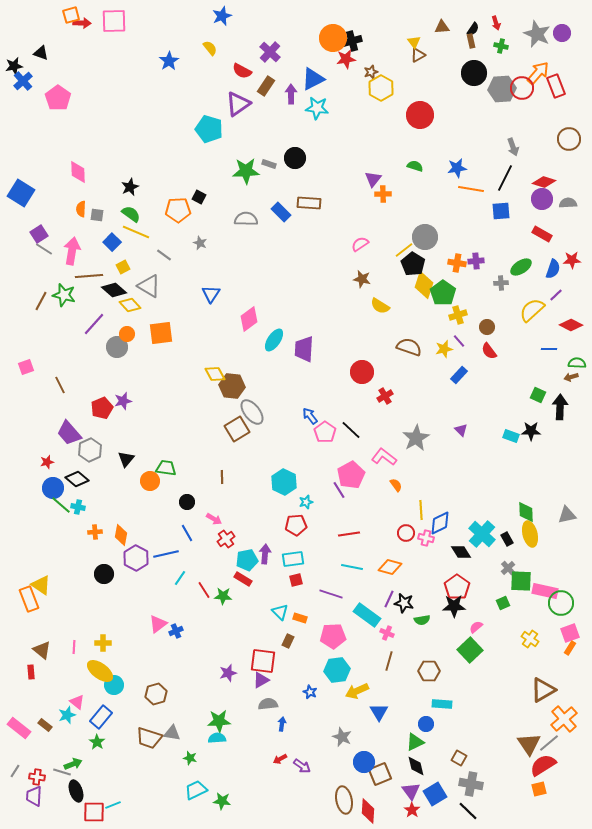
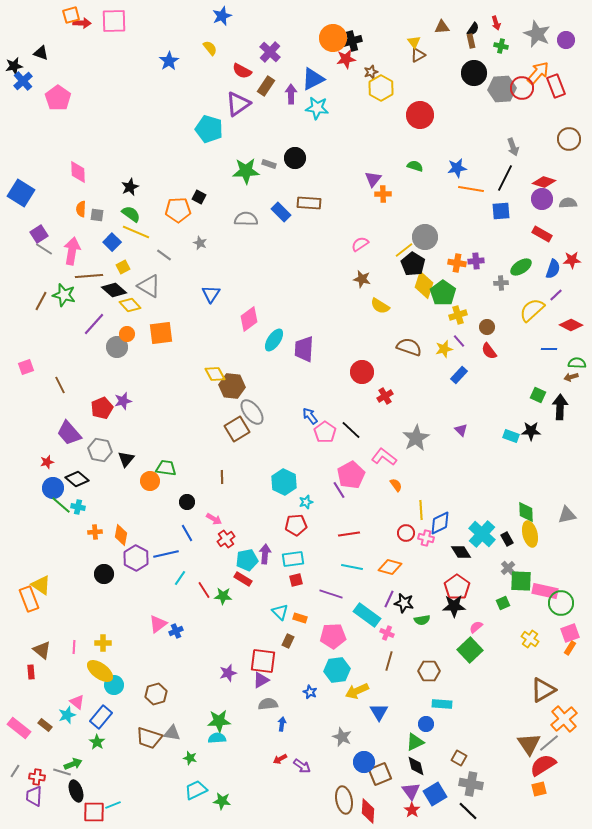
purple circle at (562, 33): moved 4 px right, 7 px down
gray hexagon at (90, 450): moved 10 px right; rotated 25 degrees counterclockwise
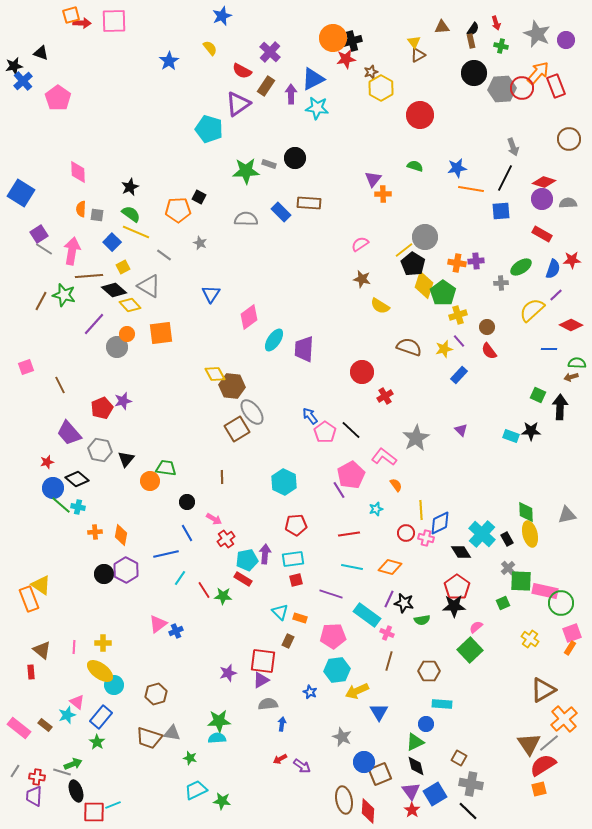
pink diamond at (249, 319): moved 2 px up
cyan star at (306, 502): moved 70 px right, 7 px down
purple hexagon at (136, 558): moved 10 px left, 12 px down
pink square at (570, 633): moved 2 px right
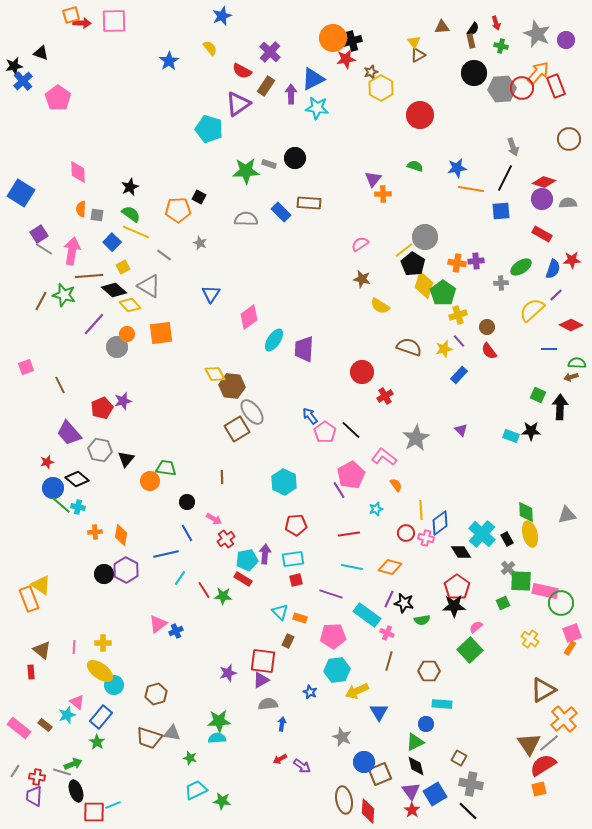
blue diamond at (440, 523): rotated 10 degrees counterclockwise
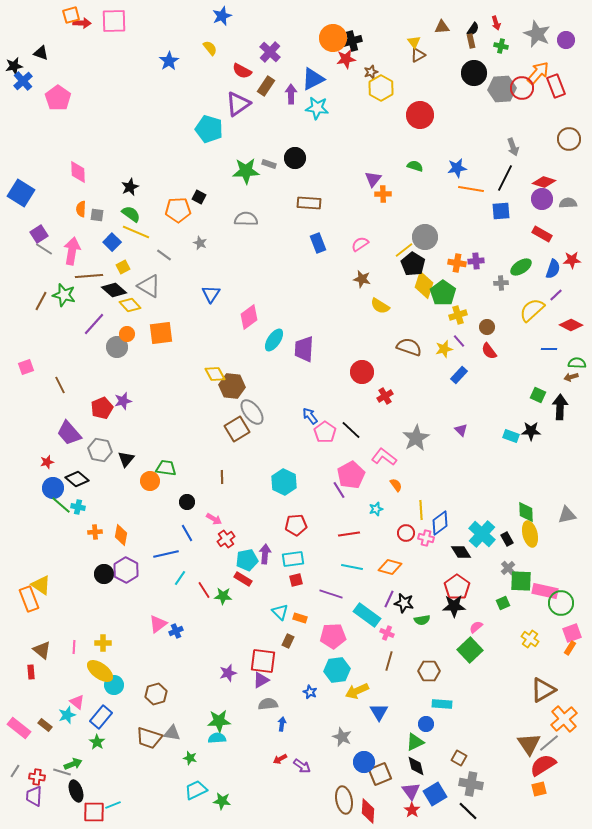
blue rectangle at (281, 212): moved 37 px right, 31 px down; rotated 24 degrees clockwise
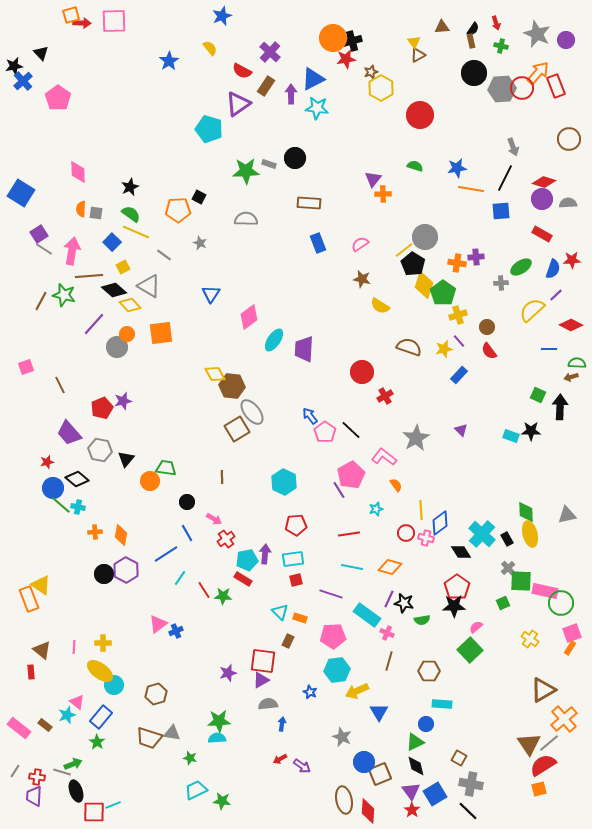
black triangle at (41, 53): rotated 28 degrees clockwise
gray square at (97, 215): moved 1 px left, 2 px up
purple cross at (476, 261): moved 4 px up
blue line at (166, 554): rotated 20 degrees counterclockwise
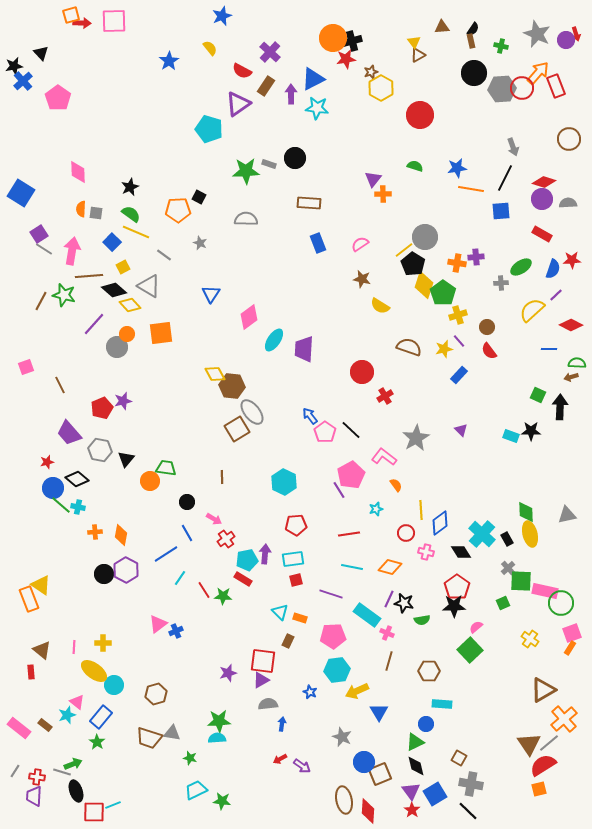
red arrow at (496, 23): moved 80 px right, 11 px down
pink cross at (426, 538): moved 14 px down
yellow ellipse at (100, 671): moved 6 px left
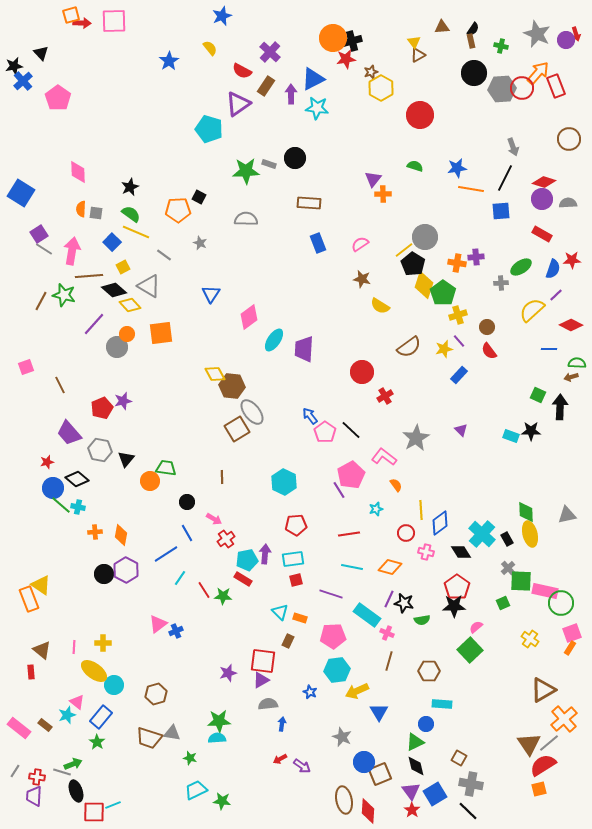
brown semicircle at (409, 347): rotated 125 degrees clockwise
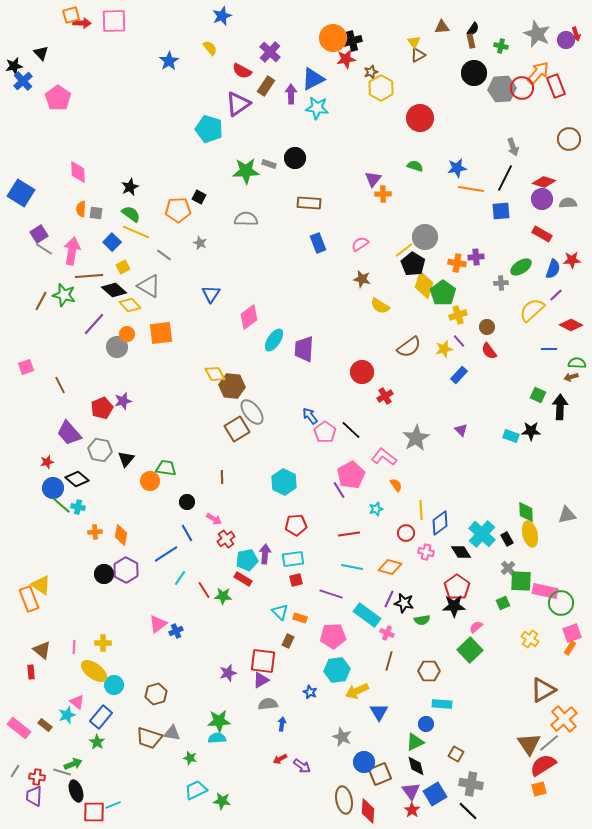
red circle at (420, 115): moved 3 px down
brown square at (459, 758): moved 3 px left, 4 px up
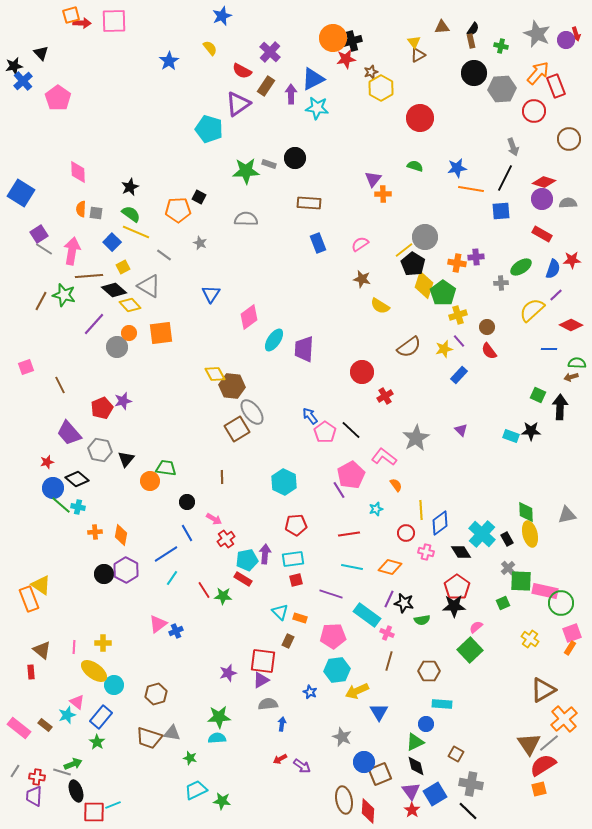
red circle at (522, 88): moved 12 px right, 23 px down
orange circle at (127, 334): moved 2 px right, 1 px up
cyan line at (180, 578): moved 8 px left
green star at (219, 721): moved 4 px up
